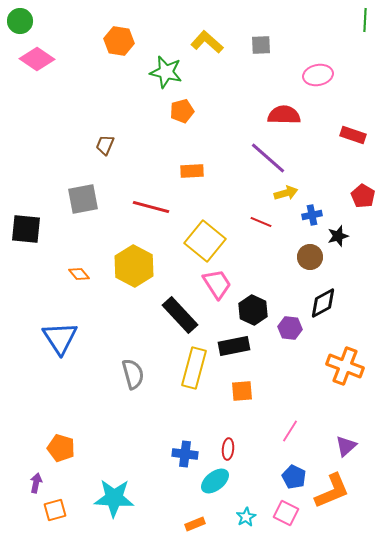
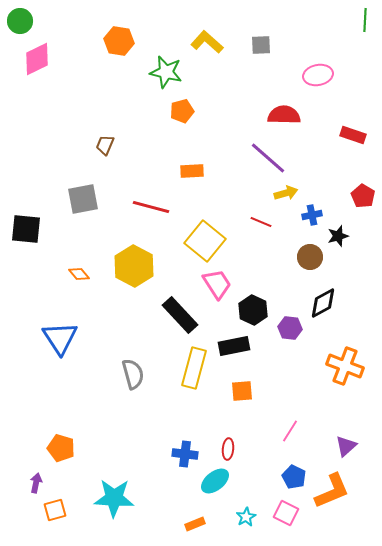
pink diamond at (37, 59): rotated 60 degrees counterclockwise
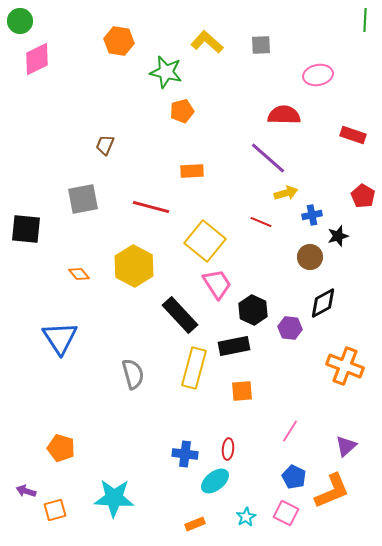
purple arrow at (36, 483): moved 10 px left, 8 px down; rotated 84 degrees counterclockwise
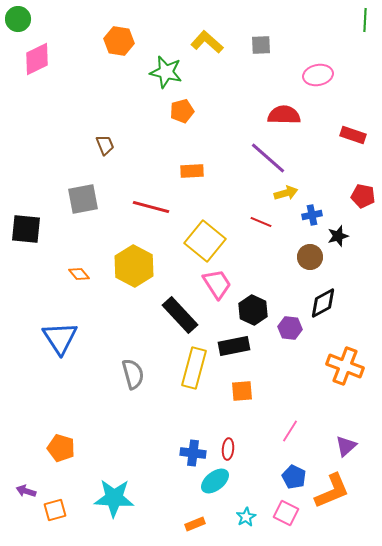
green circle at (20, 21): moved 2 px left, 2 px up
brown trapezoid at (105, 145): rotated 135 degrees clockwise
red pentagon at (363, 196): rotated 20 degrees counterclockwise
blue cross at (185, 454): moved 8 px right, 1 px up
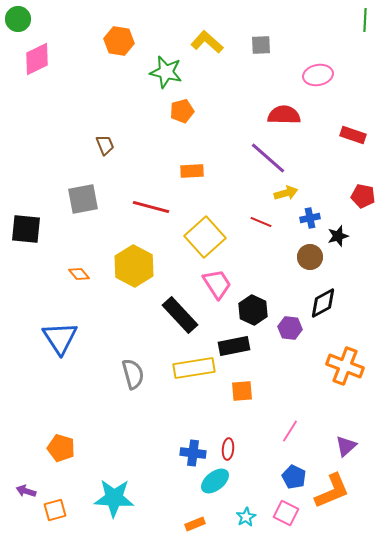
blue cross at (312, 215): moved 2 px left, 3 px down
yellow square at (205, 241): moved 4 px up; rotated 9 degrees clockwise
yellow rectangle at (194, 368): rotated 66 degrees clockwise
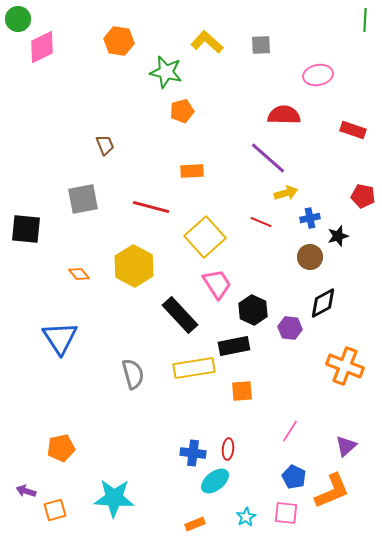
pink diamond at (37, 59): moved 5 px right, 12 px up
red rectangle at (353, 135): moved 5 px up
orange pentagon at (61, 448): rotated 28 degrees counterclockwise
pink square at (286, 513): rotated 20 degrees counterclockwise
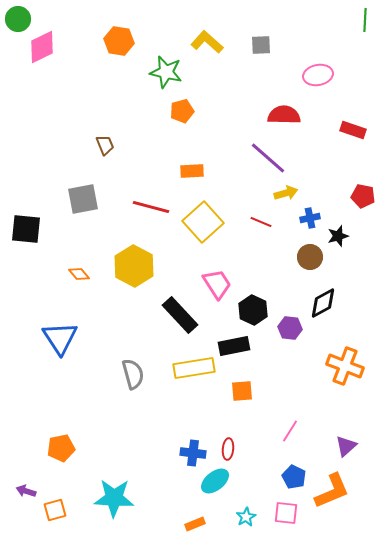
yellow square at (205, 237): moved 2 px left, 15 px up
